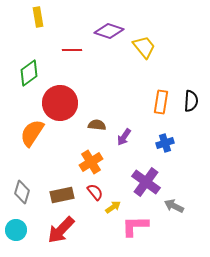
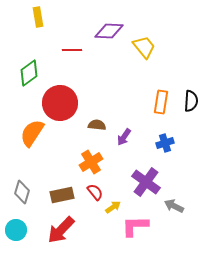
purple diamond: rotated 16 degrees counterclockwise
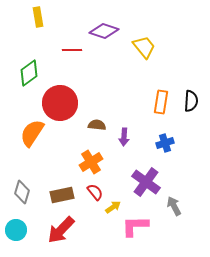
purple diamond: moved 5 px left; rotated 16 degrees clockwise
purple arrow: rotated 30 degrees counterclockwise
gray arrow: rotated 36 degrees clockwise
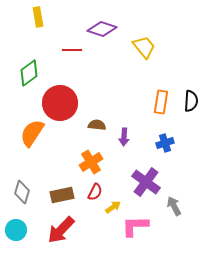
purple diamond: moved 2 px left, 2 px up
red semicircle: rotated 66 degrees clockwise
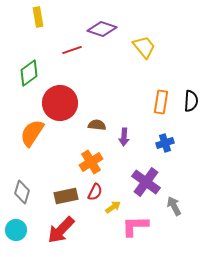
red line: rotated 18 degrees counterclockwise
brown rectangle: moved 4 px right, 1 px down
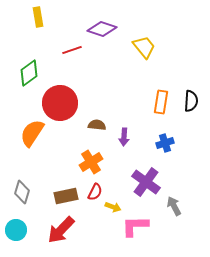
yellow arrow: rotated 56 degrees clockwise
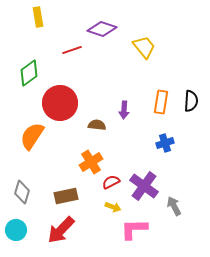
orange semicircle: moved 3 px down
purple arrow: moved 27 px up
purple cross: moved 2 px left, 4 px down
red semicircle: moved 16 px right, 10 px up; rotated 144 degrees counterclockwise
pink L-shape: moved 1 px left, 3 px down
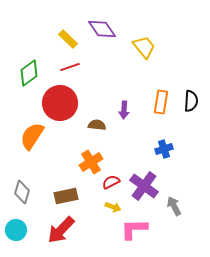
yellow rectangle: moved 30 px right, 22 px down; rotated 36 degrees counterclockwise
purple diamond: rotated 36 degrees clockwise
red line: moved 2 px left, 17 px down
blue cross: moved 1 px left, 6 px down
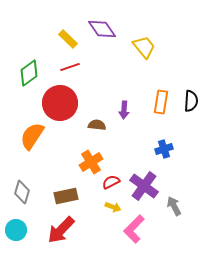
pink L-shape: rotated 44 degrees counterclockwise
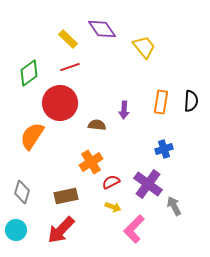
purple cross: moved 4 px right, 2 px up
